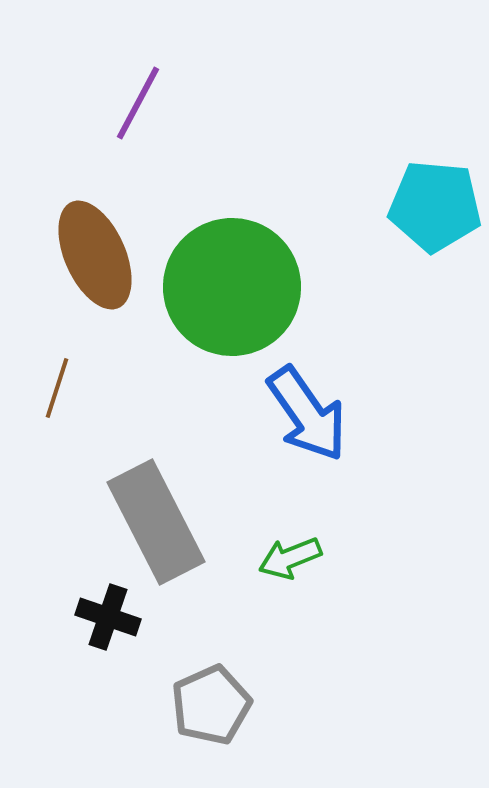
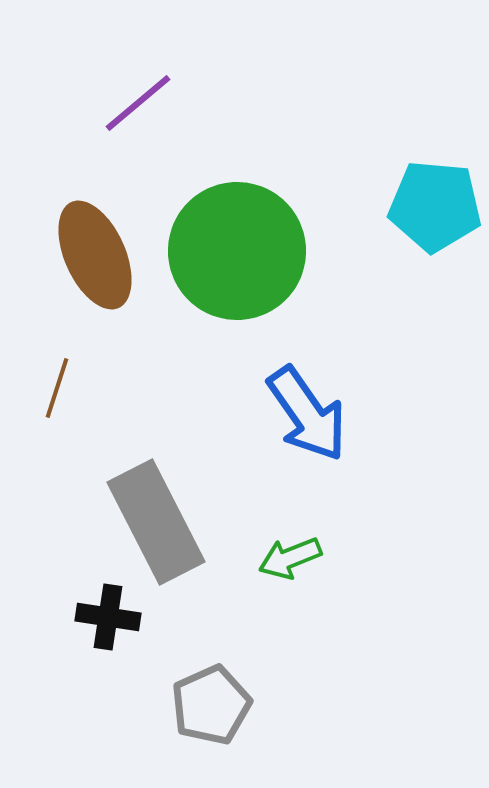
purple line: rotated 22 degrees clockwise
green circle: moved 5 px right, 36 px up
black cross: rotated 10 degrees counterclockwise
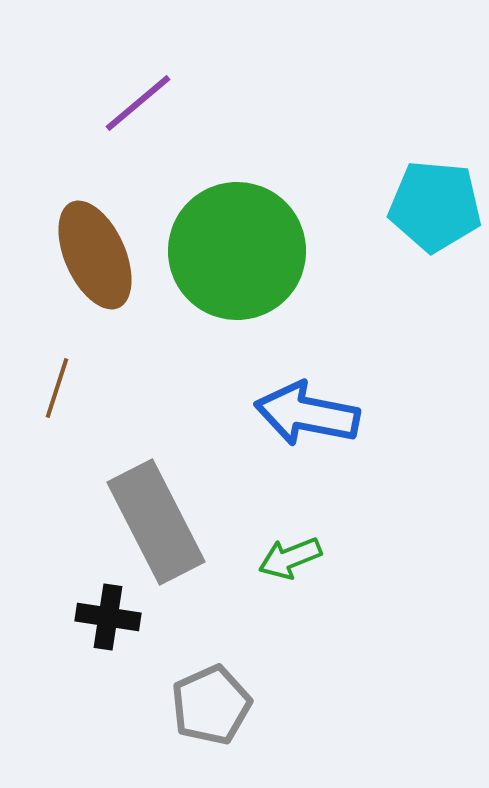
blue arrow: rotated 136 degrees clockwise
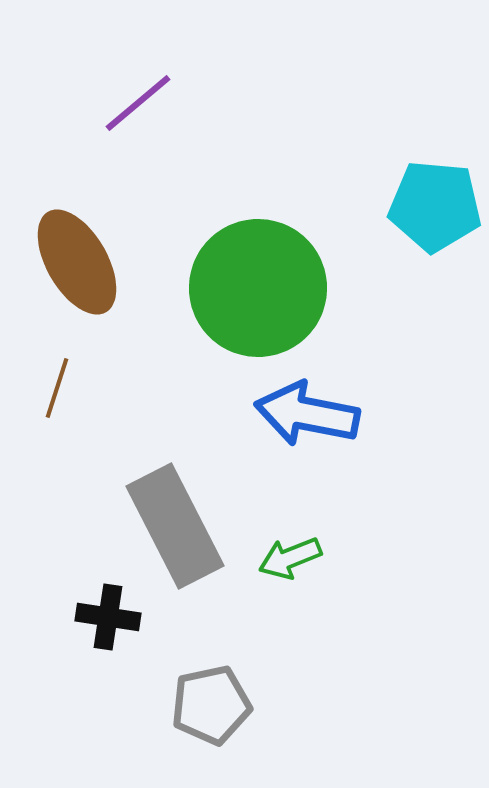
green circle: moved 21 px right, 37 px down
brown ellipse: moved 18 px left, 7 px down; rotated 6 degrees counterclockwise
gray rectangle: moved 19 px right, 4 px down
gray pentagon: rotated 12 degrees clockwise
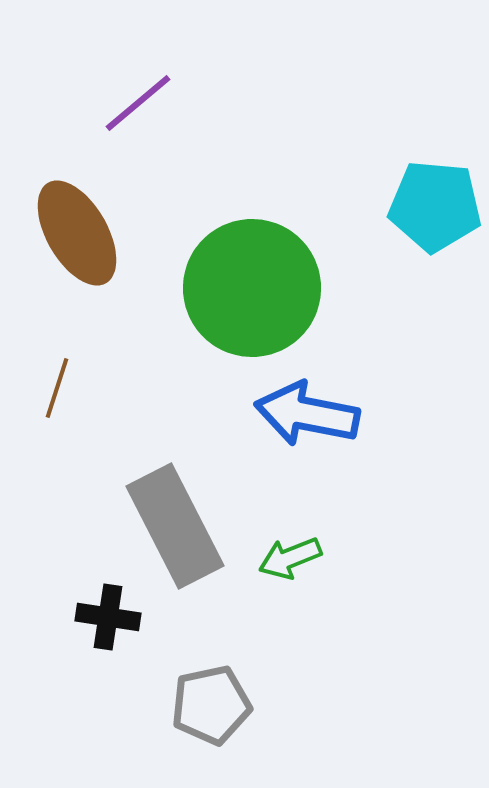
brown ellipse: moved 29 px up
green circle: moved 6 px left
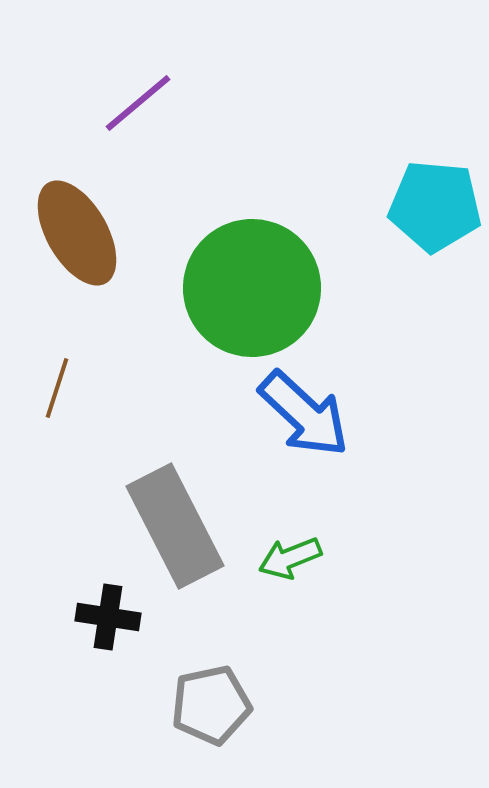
blue arrow: moved 3 px left; rotated 148 degrees counterclockwise
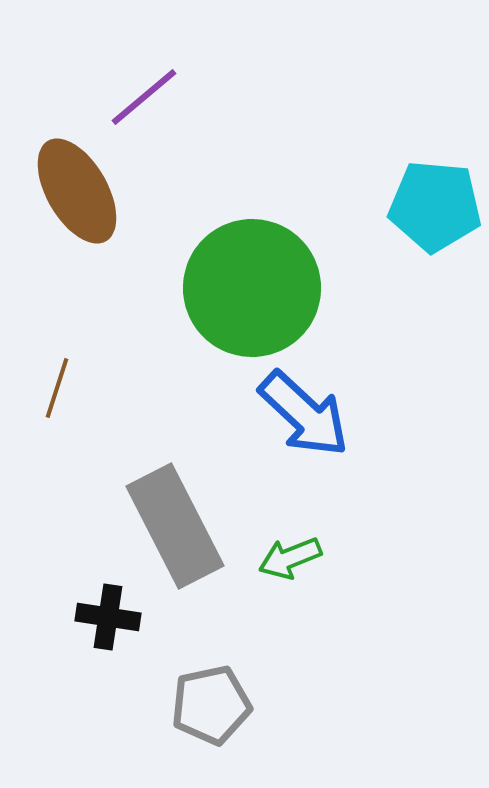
purple line: moved 6 px right, 6 px up
brown ellipse: moved 42 px up
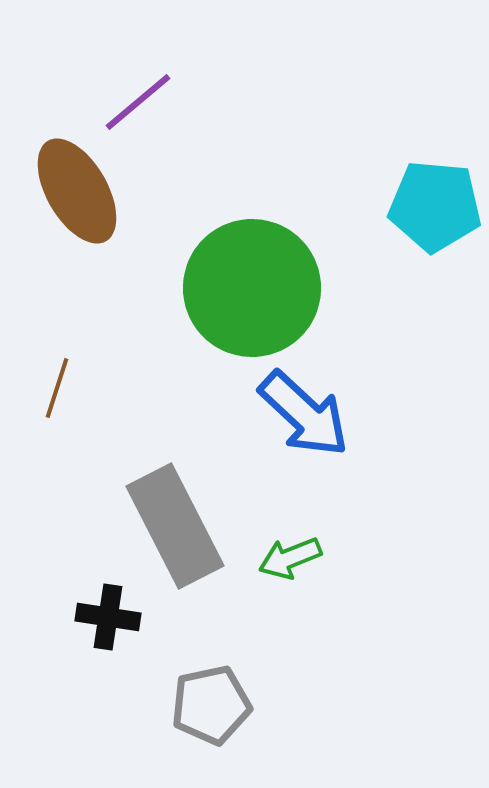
purple line: moved 6 px left, 5 px down
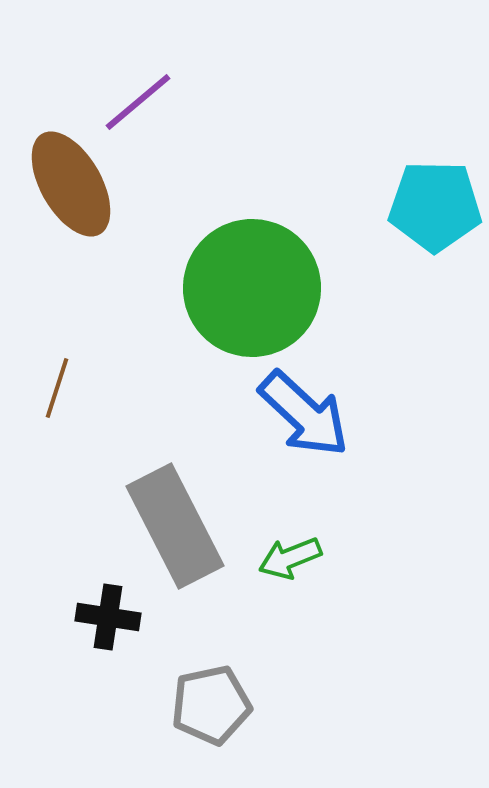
brown ellipse: moved 6 px left, 7 px up
cyan pentagon: rotated 4 degrees counterclockwise
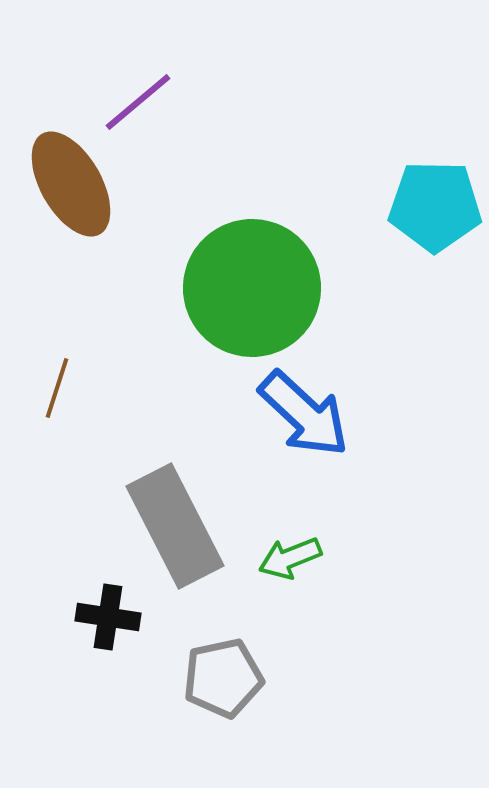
gray pentagon: moved 12 px right, 27 px up
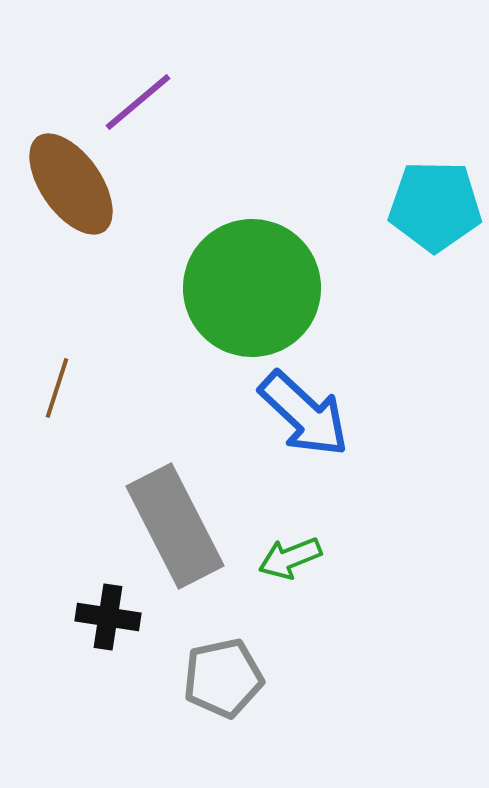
brown ellipse: rotated 5 degrees counterclockwise
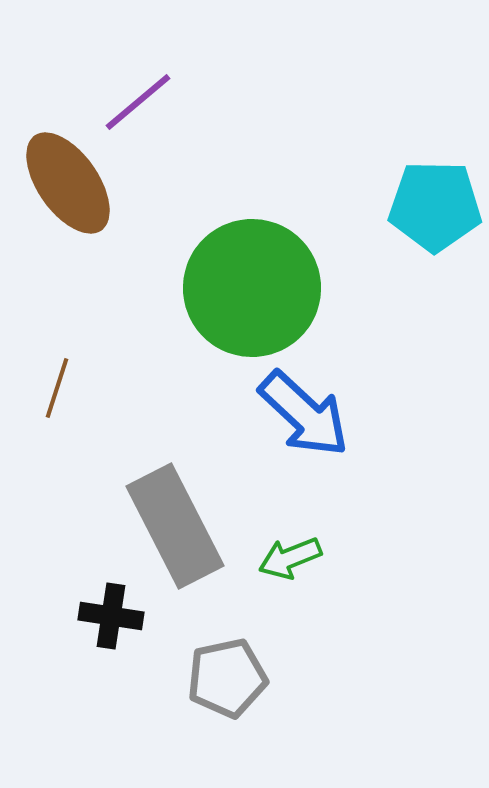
brown ellipse: moved 3 px left, 1 px up
black cross: moved 3 px right, 1 px up
gray pentagon: moved 4 px right
